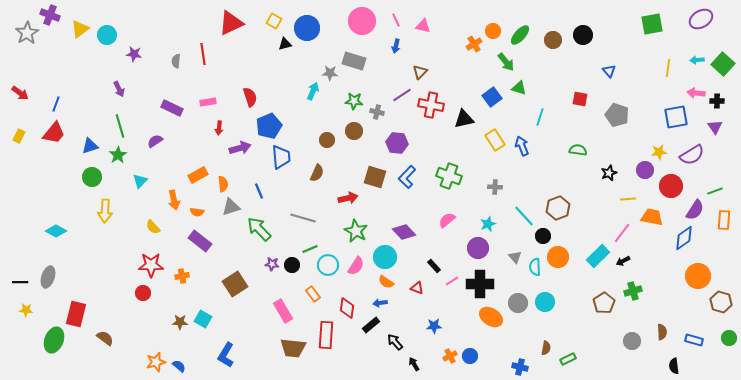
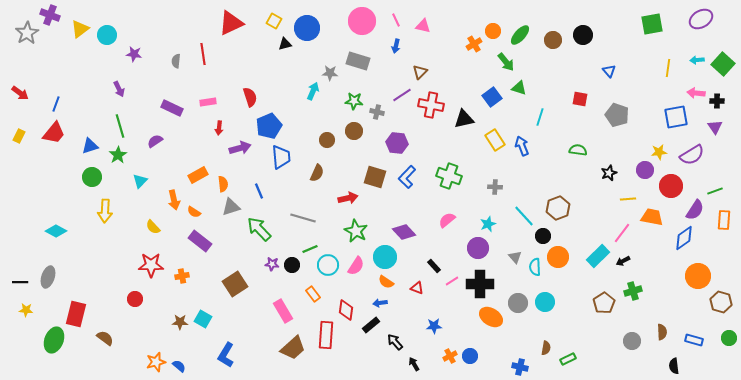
gray rectangle at (354, 61): moved 4 px right
orange semicircle at (197, 212): moved 3 px left; rotated 24 degrees clockwise
red circle at (143, 293): moved 8 px left, 6 px down
red diamond at (347, 308): moved 1 px left, 2 px down
brown trapezoid at (293, 348): rotated 48 degrees counterclockwise
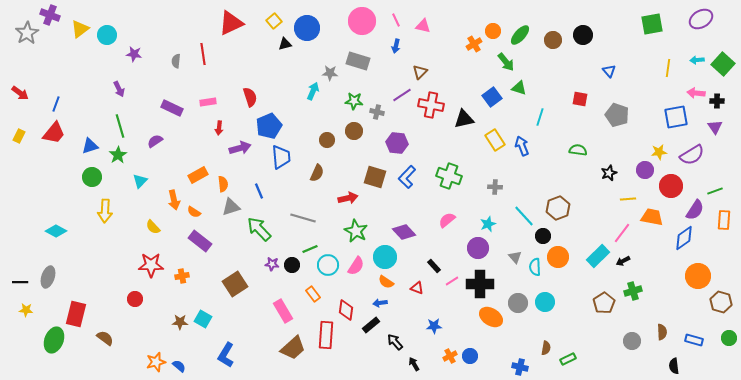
yellow square at (274, 21): rotated 21 degrees clockwise
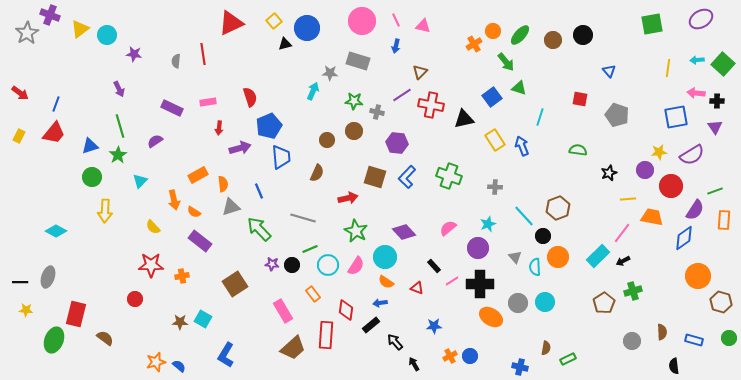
pink semicircle at (447, 220): moved 1 px right, 8 px down
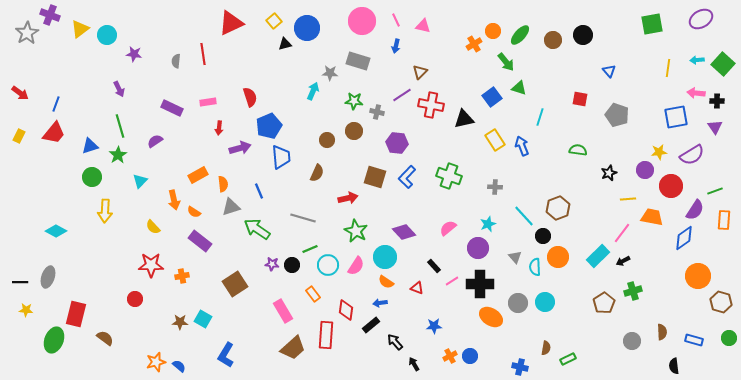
green arrow at (259, 229): moved 2 px left; rotated 12 degrees counterclockwise
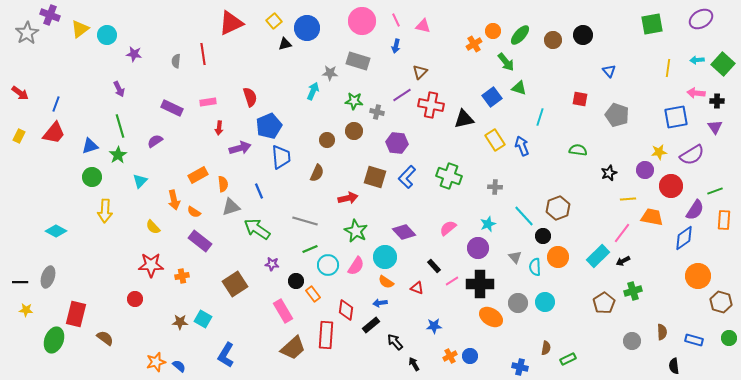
gray line at (303, 218): moved 2 px right, 3 px down
black circle at (292, 265): moved 4 px right, 16 px down
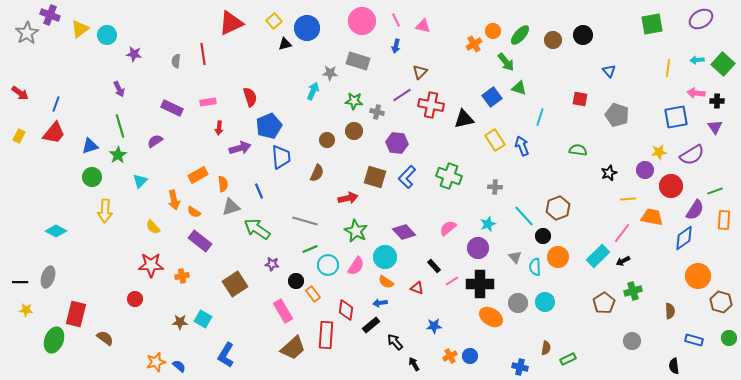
brown semicircle at (662, 332): moved 8 px right, 21 px up
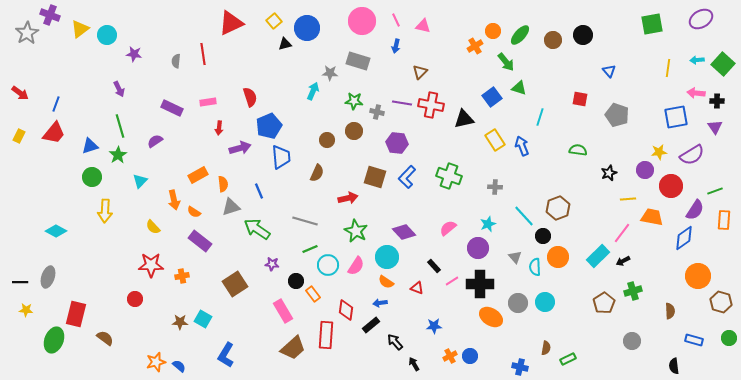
orange cross at (474, 44): moved 1 px right, 2 px down
purple line at (402, 95): moved 8 px down; rotated 42 degrees clockwise
cyan circle at (385, 257): moved 2 px right
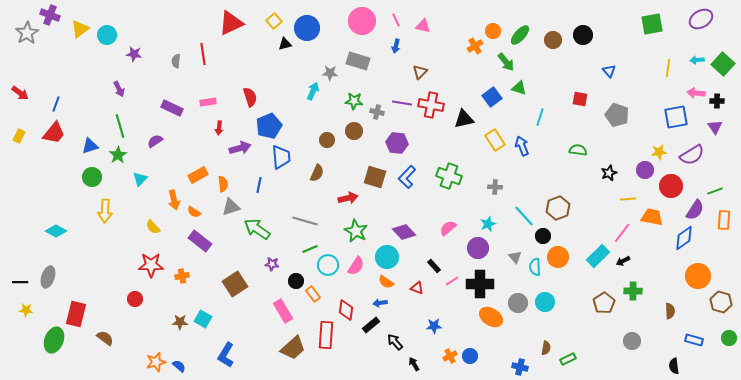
cyan triangle at (140, 181): moved 2 px up
blue line at (259, 191): moved 6 px up; rotated 35 degrees clockwise
green cross at (633, 291): rotated 18 degrees clockwise
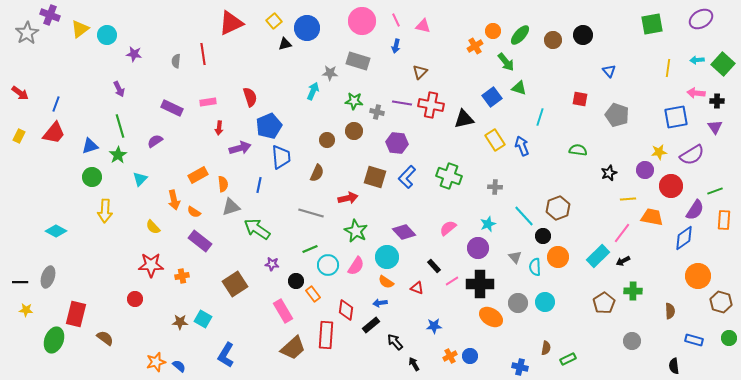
gray line at (305, 221): moved 6 px right, 8 px up
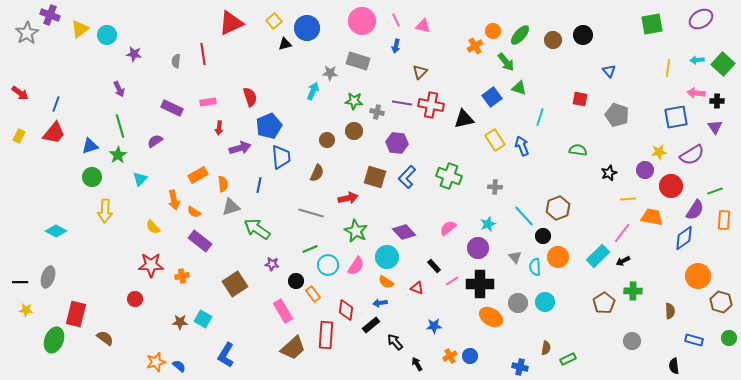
black arrow at (414, 364): moved 3 px right
